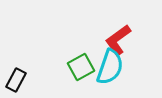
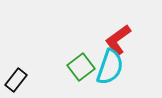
green square: rotated 8 degrees counterclockwise
black rectangle: rotated 10 degrees clockwise
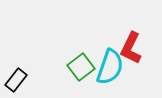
red L-shape: moved 13 px right, 8 px down; rotated 28 degrees counterclockwise
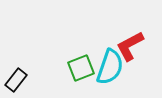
red L-shape: moved 1 px left, 2 px up; rotated 36 degrees clockwise
green square: moved 1 px down; rotated 16 degrees clockwise
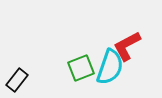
red L-shape: moved 3 px left
black rectangle: moved 1 px right
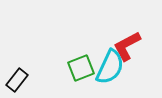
cyan semicircle: rotated 6 degrees clockwise
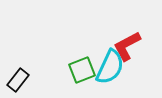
green square: moved 1 px right, 2 px down
black rectangle: moved 1 px right
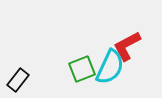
green square: moved 1 px up
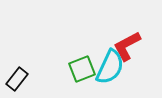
black rectangle: moved 1 px left, 1 px up
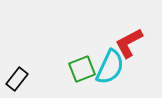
red L-shape: moved 2 px right, 3 px up
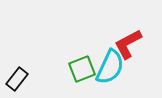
red L-shape: moved 1 px left, 1 px down
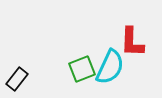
red L-shape: moved 4 px right, 2 px up; rotated 60 degrees counterclockwise
